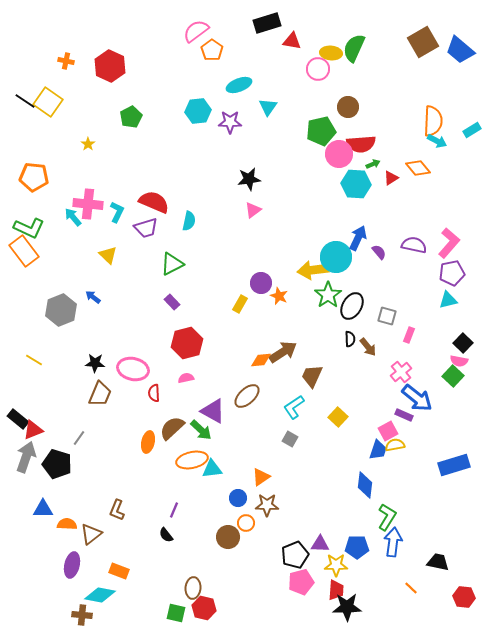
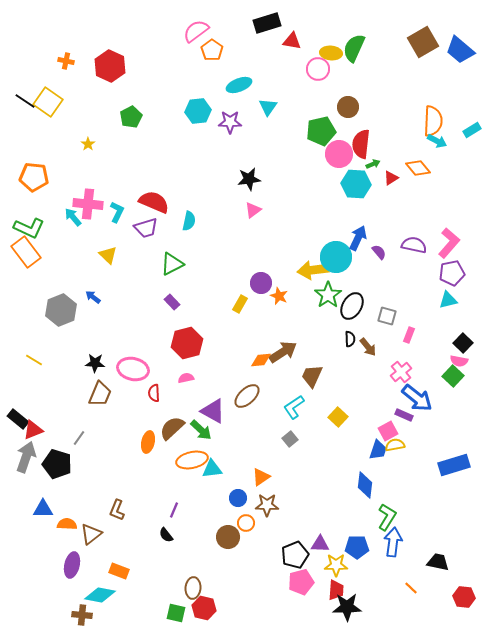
red semicircle at (361, 144): rotated 100 degrees clockwise
orange rectangle at (24, 251): moved 2 px right, 1 px down
gray square at (290, 439): rotated 21 degrees clockwise
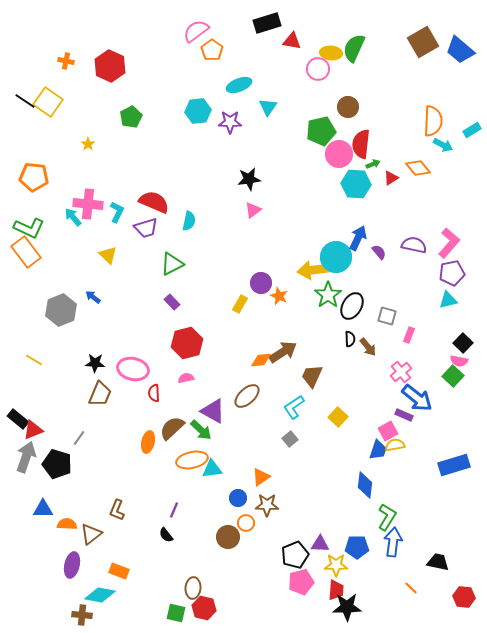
cyan arrow at (437, 141): moved 6 px right, 4 px down
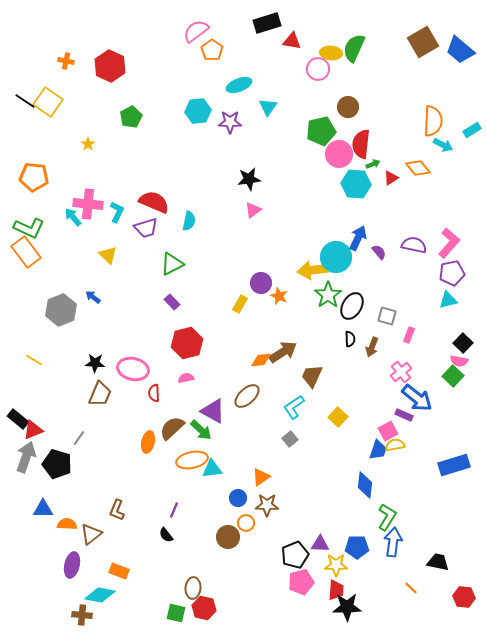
brown arrow at (368, 347): moved 4 px right; rotated 60 degrees clockwise
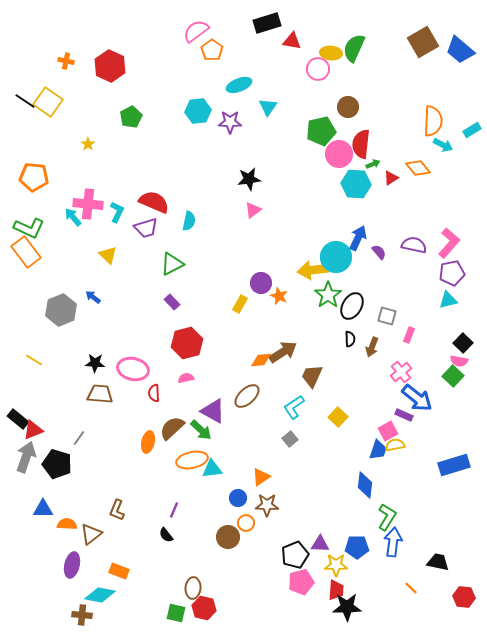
brown trapezoid at (100, 394): rotated 108 degrees counterclockwise
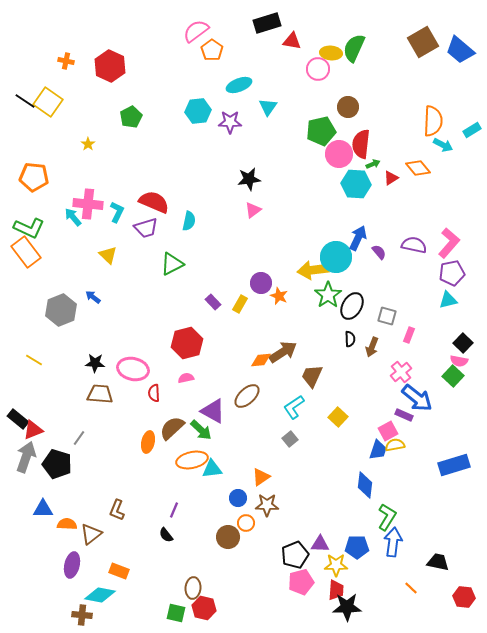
purple rectangle at (172, 302): moved 41 px right
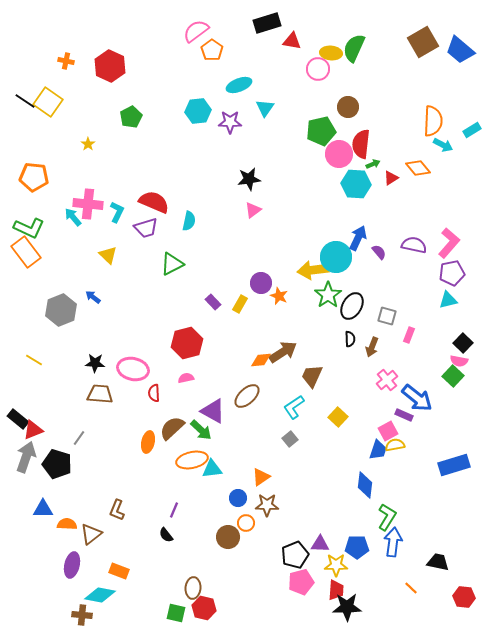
cyan triangle at (268, 107): moved 3 px left, 1 px down
pink cross at (401, 372): moved 14 px left, 8 px down
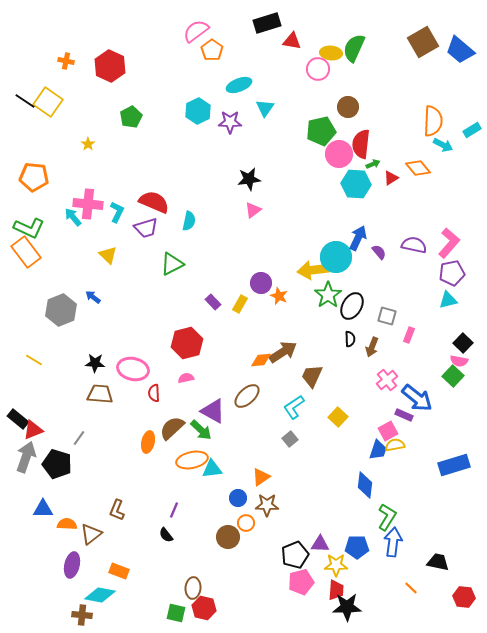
cyan hexagon at (198, 111): rotated 20 degrees counterclockwise
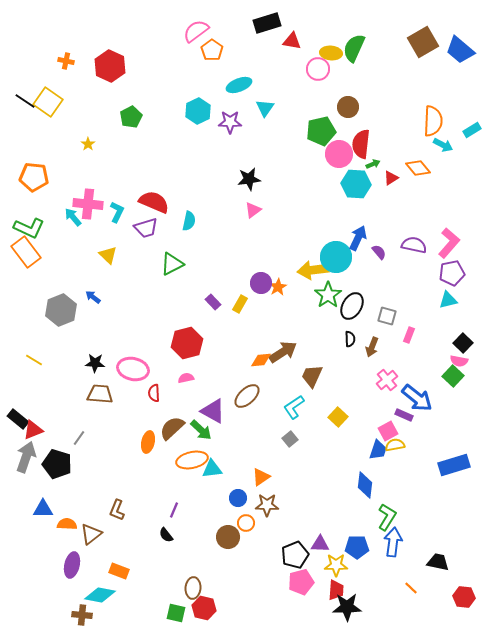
orange star at (279, 296): moved 1 px left, 9 px up; rotated 18 degrees clockwise
